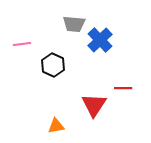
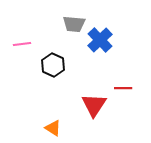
orange triangle: moved 3 px left, 2 px down; rotated 42 degrees clockwise
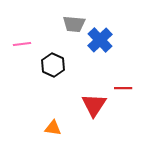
orange triangle: rotated 24 degrees counterclockwise
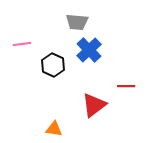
gray trapezoid: moved 3 px right, 2 px up
blue cross: moved 11 px left, 10 px down
red line: moved 3 px right, 2 px up
red triangle: rotated 20 degrees clockwise
orange triangle: moved 1 px right, 1 px down
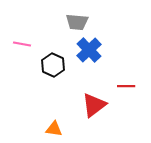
pink line: rotated 18 degrees clockwise
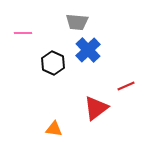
pink line: moved 1 px right, 11 px up; rotated 12 degrees counterclockwise
blue cross: moved 1 px left
black hexagon: moved 2 px up
red line: rotated 24 degrees counterclockwise
red triangle: moved 2 px right, 3 px down
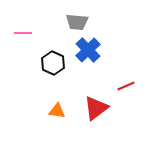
orange triangle: moved 3 px right, 18 px up
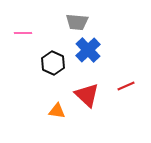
red triangle: moved 9 px left, 13 px up; rotated 40 degrees counterclockwise
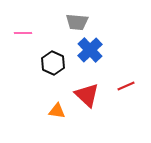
blue cross: moved 2 px right
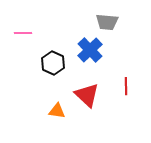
gray trapezoid: moved 30 px right
red line: rotated 66 degrees counterclockwise
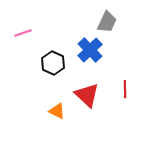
gray trapezoid: rotated 70 degrees counterclockwise
pink line: rotated 18 degrees counterclockwise
red line: moved 1 px left, 3 px down
orange triangle: rotated 18 degrees clockwise
